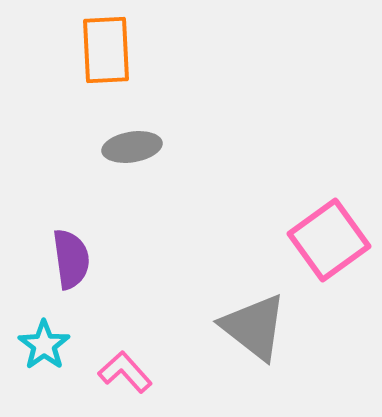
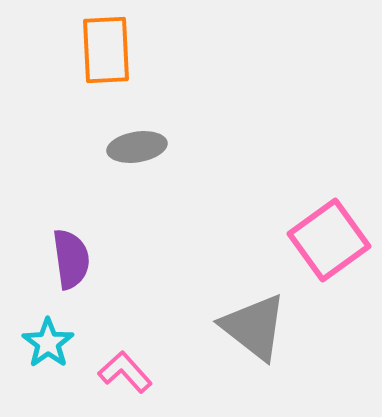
gray ellipse: moved 5 px right
cyan star: moved 4 px right, 2 px up
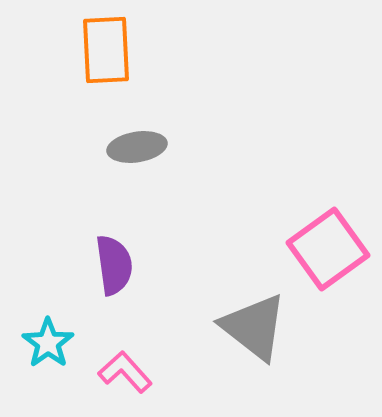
pink square: moved 1 px left, 9 px down
purple semicircle: moved 43 px right, 6 px down
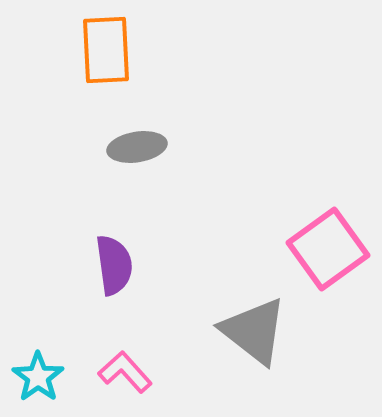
gray triangle: moved 4 px down
cyan star: moved 10 px left, 34 px down
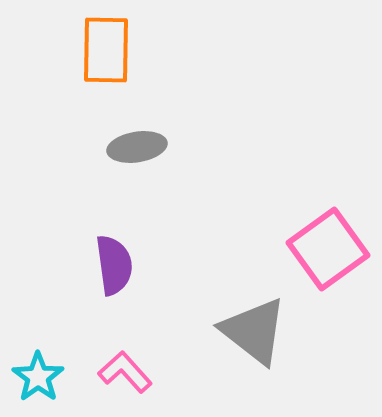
orange rectangle: rotated 4 degrees clockwise
